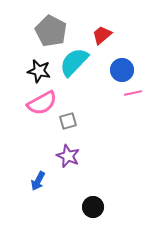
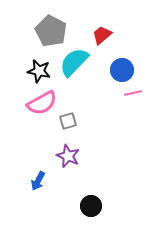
black circle: moved 2 px left, 1 px up
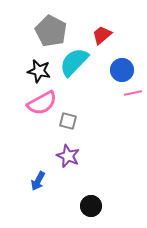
gray square: rotated 30 degrees clockwise
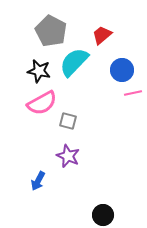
black circle: moved 12 px right, 9 px down
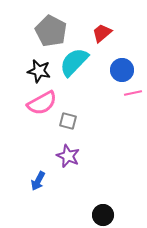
red trapezoid: moved 2 px up
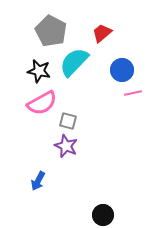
purple star: moved 2 px left, 10 px up
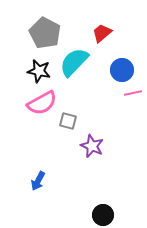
gray pentagon: moved 6 px left, 2 px down
purple star: moved 26 px right
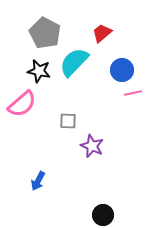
pink semicircle: moved 20 px left, 1 px down; rotated 12 degrees counterclockwise
gray square: rotated 12 degrees counterclockwise
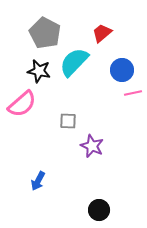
black circle: moved 4 px left, 5 px up
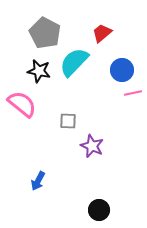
pink semicircle: rotated 100 degrees counterclockwise
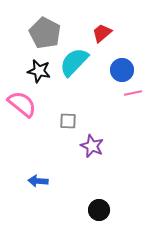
blue arrow: rotated 66 degrees clockwise
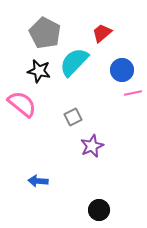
gray square: moved 5 px right, 4 px up; rotated 30 degrees counterclockwise
purple star: rotated 25 degrees clockwise
